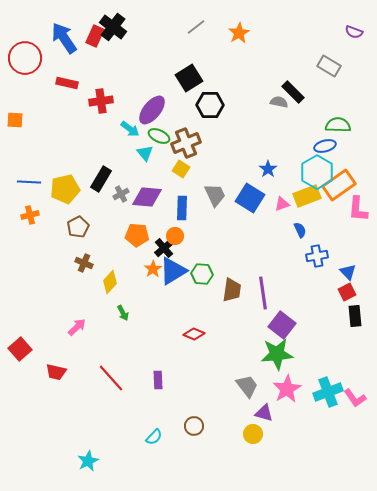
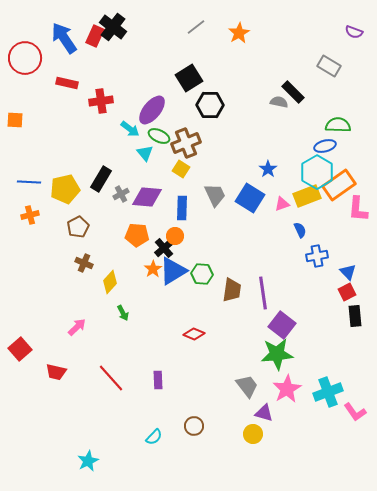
pink L-shape at (355, 398): moved 14 px down
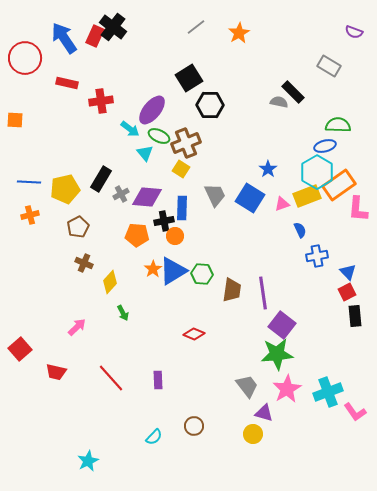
black cross at (164, 248): moved 27 px up; rotated 30 degrees clockwise
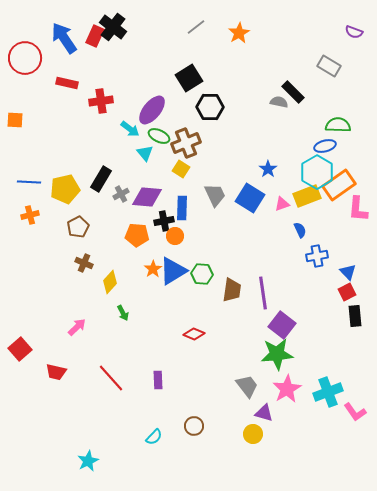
black hexagon at (210, 105): moved 2 px down
